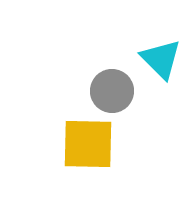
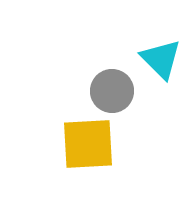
yellow square: rotated 4 degrees counterclockwise
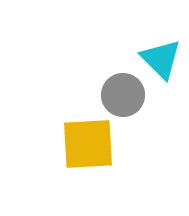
gray circle: moved 11 px right, 4 px down
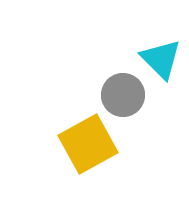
yellow square: rotated 26 degrees counterclockwise
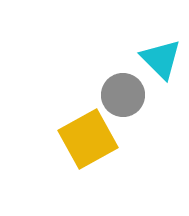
yellow square: moved 5 px up
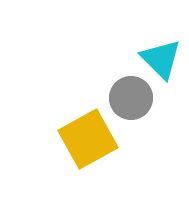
gray circle: moved 8 px right, 3 px down
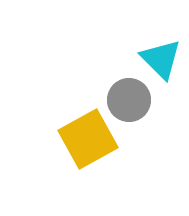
gray circle: moved 2 px left, 2 px down
